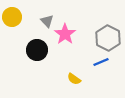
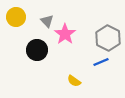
yellow circle: moved 4 px right
yellow semicircle: moved 2 px down
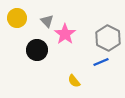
yellow circle: moved 1 px right, 1 px down
yellow semicircle: rotated 16 degrees clockwise
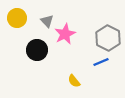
pink star: rotated 10 degrees clockwise
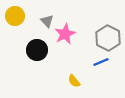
yellow circle: moved 2 px left, 2 px up
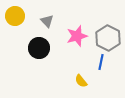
pink star: moved 12 px right, 2 px down; rotated 10 degrees clockwise
black circle: moved 2 px right, 2 px up
blue line: rotated 56 degrees counterclockwise
yellow semicircle: moved 7 px right
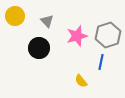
gray hexagon: moved 3 px up; rotated 15 degrees clockwise
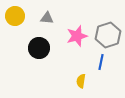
gray triangle: moved 3 px up; rotated 40 degrees counterclockwise
yellow semicircle: rotated 48 degrees clockwise
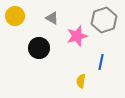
gray triangle: moved 5 px right; rotated 24 degrees clockwise
gray hexagon: moved 4 px left, 15 px up
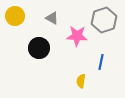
pink star: rotated 20 degrees clockwise
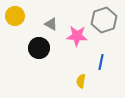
gray triangle: moved 1 px left, 6 px down
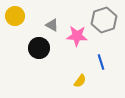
gray triangle: moved 1 px right, 1 px down
blue line: rotated 28 degrees counterclockwise
yellow semicircle: moved 1 px left; rotated 152 degrees counterclockwise
